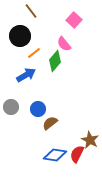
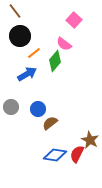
brown line: moved 16 px left
pink semicircle: rotated 14 degrees counterclockwise
blue arrow: moved 1 px right, 1 px up
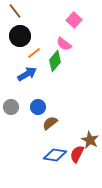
blue circle: moved 2 px up
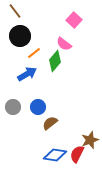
gray circle: moved 2 px right
brown star: rotated 24 degrees clockwise
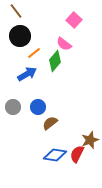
brown line: moved 1 px right
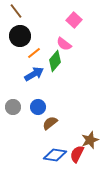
blue arrow: moved 7 px right
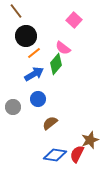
black circle: moved 6 px right
pink semicircle: moved 1 px left, 4 px down
green diamond: moved 1 px right, 3 px down
blue circle: moved 8 px up
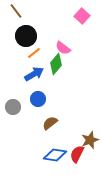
pink square: moved 8 px right, 4 px up
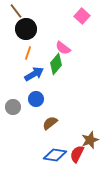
black circle: moved 7 px up
orange line: moved 6 px left; rotated 32 degrees counterclockwise
blue circle: moved 2 px left
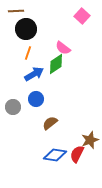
brown line: rotated 56 degrees counterclockwise
green diamond: rotated 15 degrees clockwise
